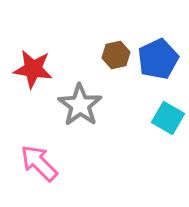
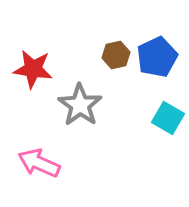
blue pentagon: moved 1 px left, 2 px up
pink arrow: rotated 21 degrees counterclockwise
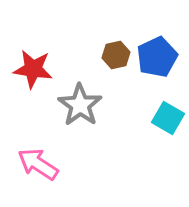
pink arrow: moved 1 px left, 1 px down; rotated 9 degrees clockwise
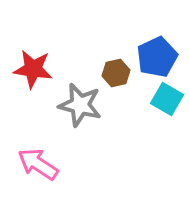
brown hexagon: moved 18 px down
gray star: rotated 21 degrees counterclockwise
cyan square: moved 1 px left, 19 px up
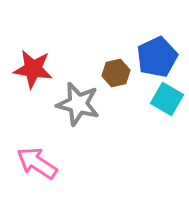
gray star: moved 2 px left, 1 px up
pink arrow: moved 1 px left, 1 px up
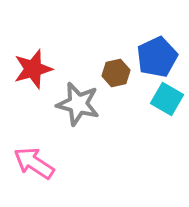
red star: rotated 24 degrees counterclockwise
pink arrow: moved 3 px left
